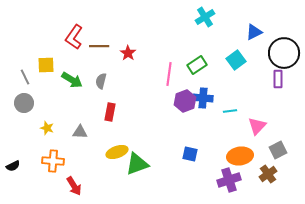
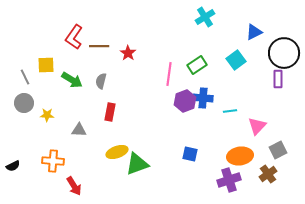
yellow star: moved 13 px up; rotated 16 degrees counterclockwise
gray triangle: moved 1 px left, 2 px up
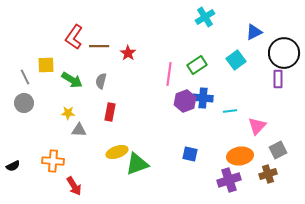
yellow star: moved 21 px right, 2 px up
brown cross: rotated 18 degrees clockwise
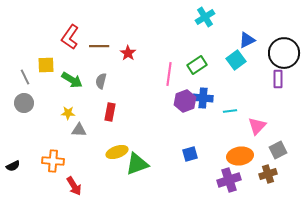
blue triangle: moved 7 px left, 8 px down
red L-shape: moved 4 px left
blue square: rotated 28 degrees counterclockwise
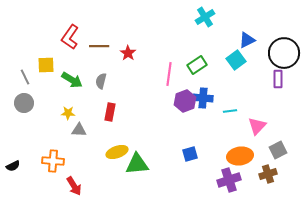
green triangle: rotated 15 degrees clockwise
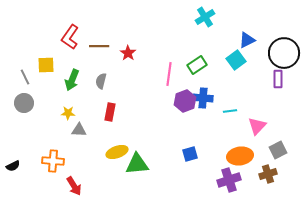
green arrow: rotated 80 degrees clockwise
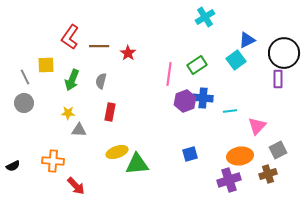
red arrow: moved 2 px right; rotated 12 degrees counterclockwise
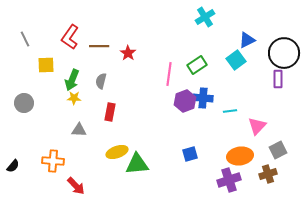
gray line: moved 38 px up
yellow star: moved 6 px right, 15 px up
black semicircle: rotated 24 degrees counterclockwise
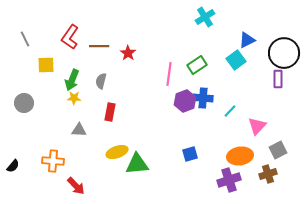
cyan line: rotated 40 degrees counterclockwise
